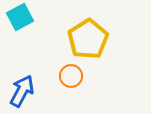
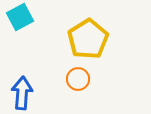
orange circle: moved 7 px right, 3 px down
blue arrow: moved 2 px down; rotated 24 degrees counterclockwise
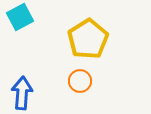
orange circle: moved 2 px right, 2 px down
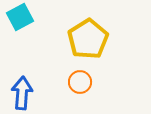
orange circle: moved 1 px down
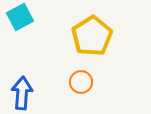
yellow pentagon: moved 4 px right, 3 px up
orange circle: moved 1 px right
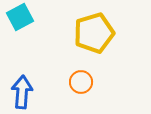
yellow pentagon: moved 2 px right, 3 px up; rotated 15 degrees clockwise
blue arrow: moved 1 px up
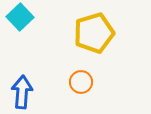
cyan square: rotated 16 degrees counterclockwise
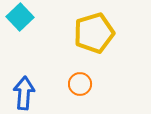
orange circle: moved 1 px left, 2 px down
blue arrow: moved 2 px right, 1 px down
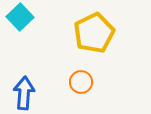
yellow pentagon: rotated 9 degrees counterclockwise
orange circle: moved 1 px right, 2 px up
